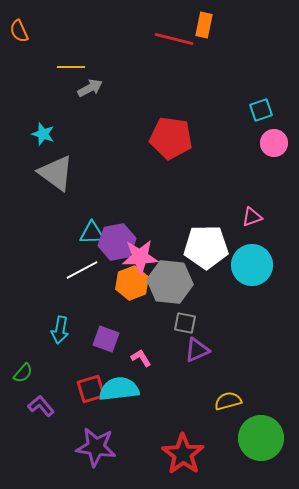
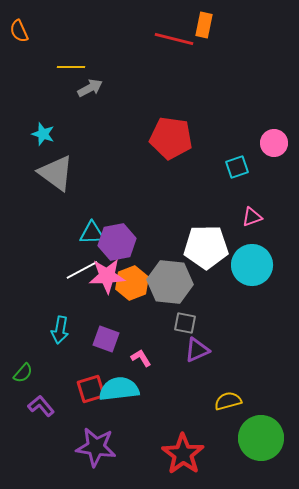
cyan square: moved 24 px left, 57 px down
pink star: moved 33 px left, 19 px down
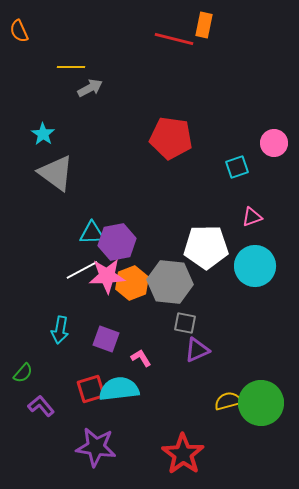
cyan star: rotated 15 degrees clockwise
cyan circle: moved 3 px right, 1 px down
green circle: moved 35 px up
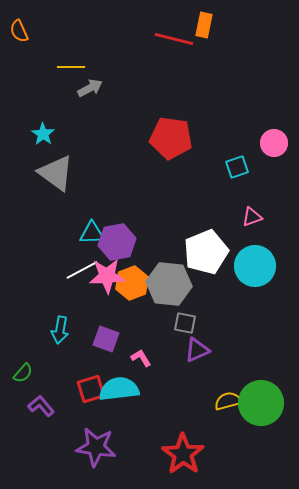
white pentagon: moved 5 px down; rotated 21 degrees counterclockwise
gray hexagon: moved 1 px left, 2 px down
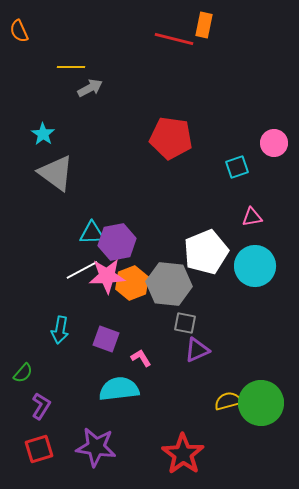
pink triangle: rotated 10 degrees clockwise
red square: moved 52 px left, 60 px down
purple L-shape: rotated 72 degrees clockwise
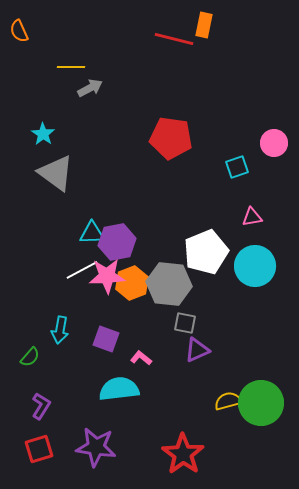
pink L-shape: rotated 20 degrees counterclockwise
green semicircle: moved 7 px right, 16 px up
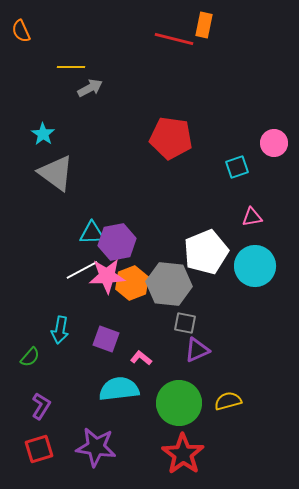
orange semicircle: moved 2 px right
green circle: moved 82 px left
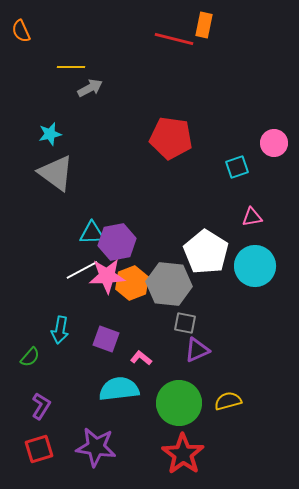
cyan star: moved 7 px right; rotated 25 degrees clockwise
white pentagon: rotated 18 degrees counterclockwise
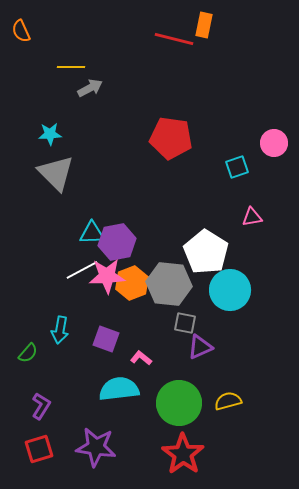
cyan star: rotated 10 degrees clockwise
gray triangle: rotated 9 degrees clockwise
cyan circle: moved 25 px left, 24 px down
purple triangle: moved 3 px right, 3 px up
green semicircle: moved 2 px left, 4 px up
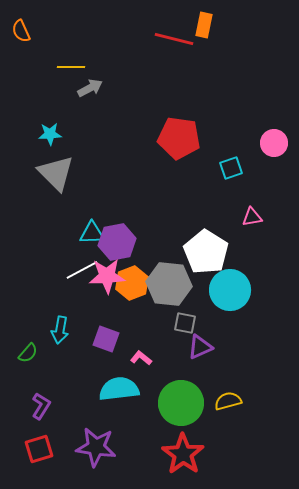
red pentagon: moved 8 px right
cyan square: moved 6 px left, 1 px down
green circle: moved 2 px right
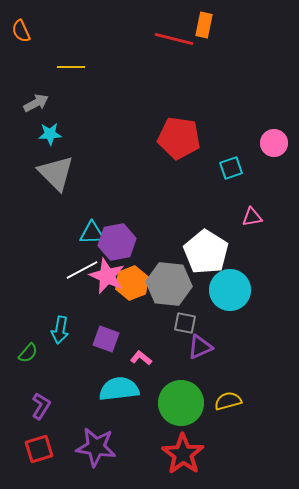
gray arrow: moved 54 px left, 15 px down
pink star: rotated 27 degrees clockwise
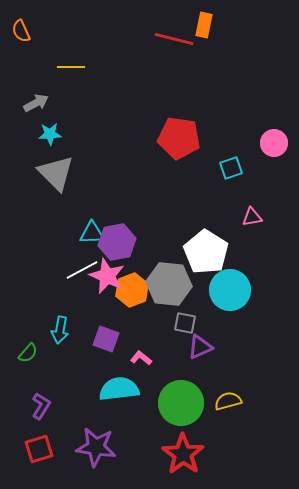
orange hexagon: moved 7 px down
